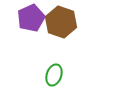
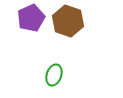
brown hexagon: moved 7 px right, 1 px up
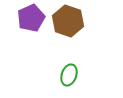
green ellipse: moved 15 px right
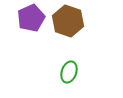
green ellipse: moved 3 px up
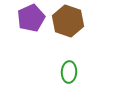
green ellipse: rotated 15 degrees counterclockwise
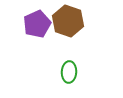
purple pentagon: moved 6 px right, 6 px down
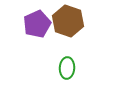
green ellipse: moved 2 px left, 4 px up
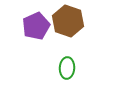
purple pentagon: moved 1 px left, 2 px down
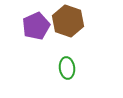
green ellipse: rotated 10 degrees counterclockwise
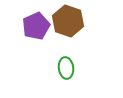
green ellipse: moved 1 px left
